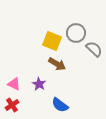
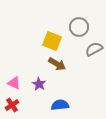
gray circle: moved 3 px right, 6 px up
gray semicircle: rotated 72 degrees counterclockwise
pink triangle: moved 1 px up
blue semicircle: rotated 138 degrees clockwise
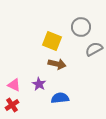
gray circle: moved 2 px right
brown arrow: rotated 18 degrees counterclockwise
pink triangle: moved 2 px down
blue semicircle: moved 7 px up
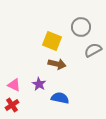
gray semicircle: moved 1 px left, 1 px down
blue semicircle: rotated 18 degrees clockwise
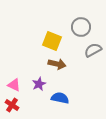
purple star: rotated 16 degrees clockwise
red cross: rotated 24 degrees counterclockwise
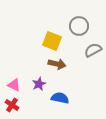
gray circle: moved 2 px left, 1 px up
